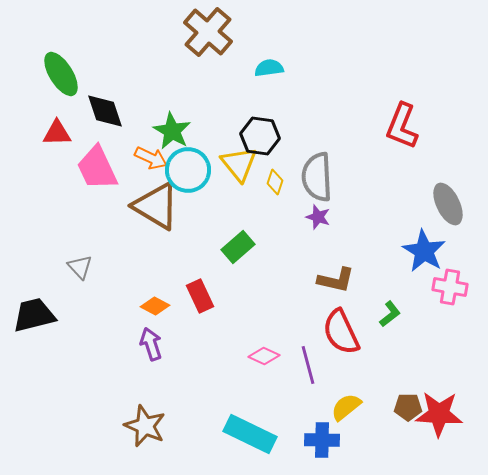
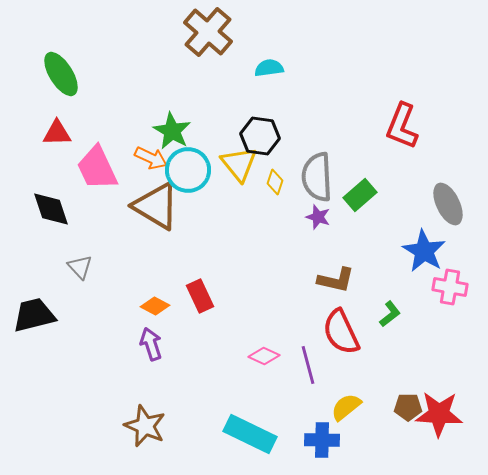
black diamond: moved 54 px left, 98 px down
green rectangle: moved 122 px right, 52 px up
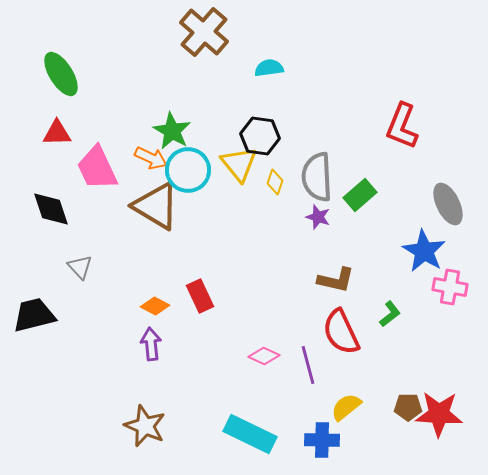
brown cross: moved 4 px left
purple arrow: rotated 12 degrees clockwise
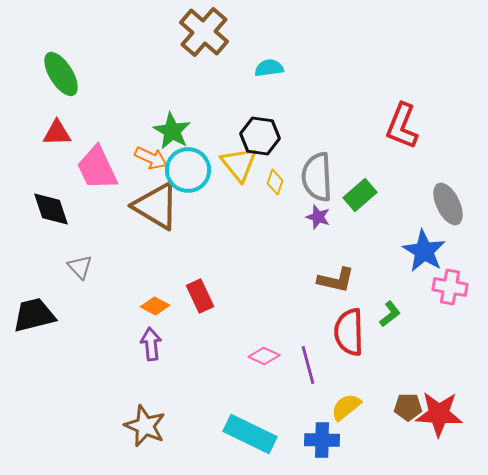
red semicircle: moved 8 px right; rotated 24 degrees clockwise
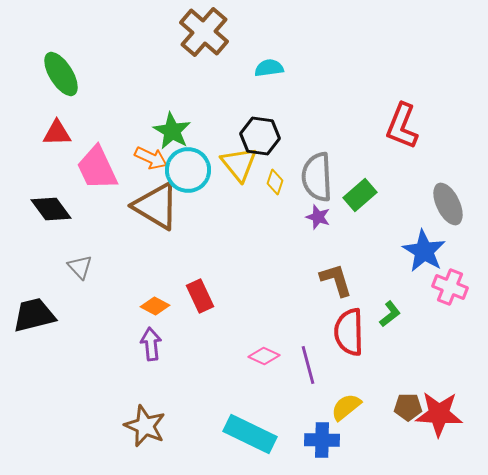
black diamond: rotated 18 degrees counterclockwise
brown L-shape: rotated 120 degrees counterclockwise
pink cross: rotated 12 degrees clockwise
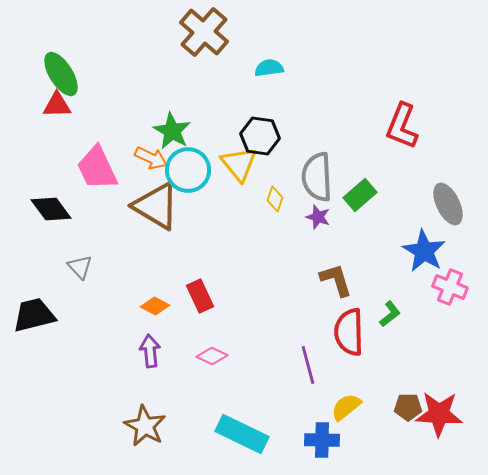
red triangle: moved 28 px up
yellow diamond: moved 17 px down
purple arrow: moved 1 px left, 7 px down
pink diamond: moved 52 px left
brown star: rotated 6 degrees clockwise
cyan rectangle: moved 8 px left
